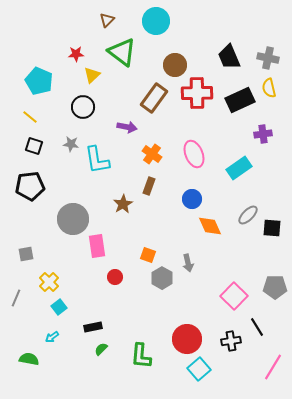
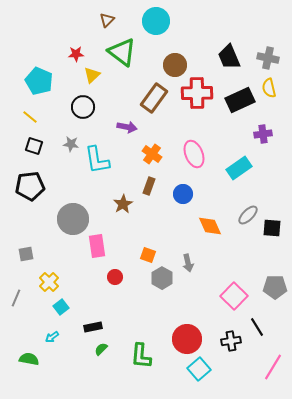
blue circle at (192, 199): moved 9 px left, 5 px up
cyan square at (59, 307): moved 2 px right
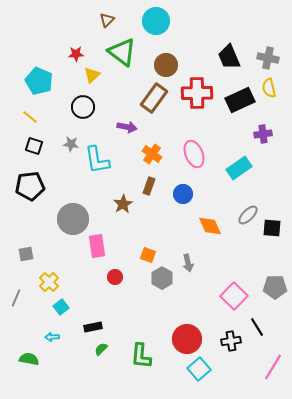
brown circle at (175, 65): moved 9 px left
cyan arrow at (52, 337): rotated 32 degrees clockwise
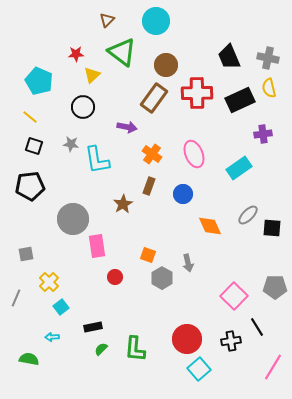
green L-shape at (141, 356): moved 6 px left, 7 px up
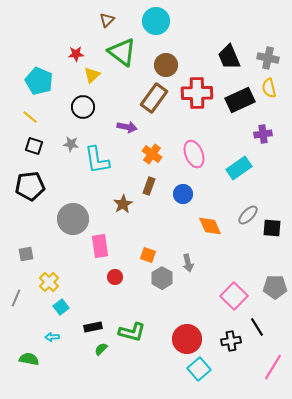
pink rectangle at (97, 246): moved 3 px right
green L-shape at (135, 349): moved 3 px left, 17 px up; rotated 80 degrees counterclockwise
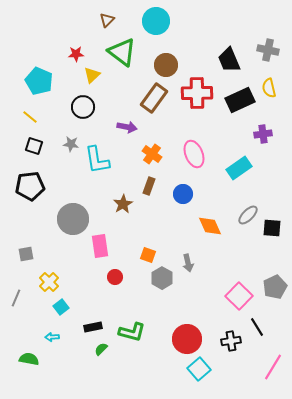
black trapezoid at (229, 57): moved 3 px down
gray cross at (268, 58): moved 8 px up
gray pentagon at (275, 287): rotated 25 degrees counterclockwise
pink square at (234, 296): moved 5 px right
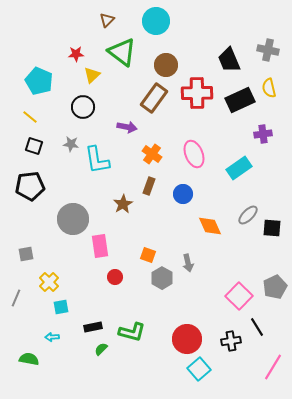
cyan square at (61, 307): rotated 28 degrees clockwise
